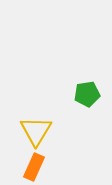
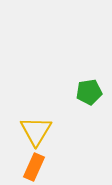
green pentagon: moved 2 px right, 2 px up
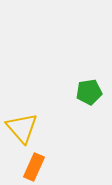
yellow triangle: moved 14 px left, 3 px up; rotated 12 degrees counterclockwise
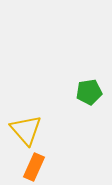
yellow triangle: moved 4 px right, 2 px down
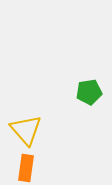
orange rectangle: moved 8 px left, 1 px down; rotated 16 degrees counterclockwise
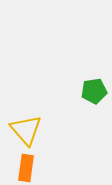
green pentagon: moved 5 px right, 1 px up
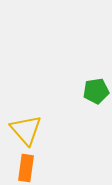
green pentagon: moved 2 px right
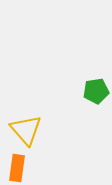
orange rectangle: moved 9 px left
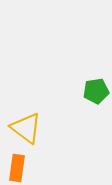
yellow triangle: moved 2 px up; rotated 12 degrees counterclockwise
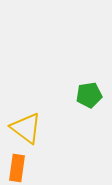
green pentagon: moved 7 px left, 4 px down
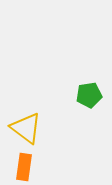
orange rectangle: moved 7 px right, 1 px up
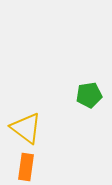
orange rectangle: moved 2 px right
